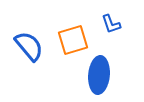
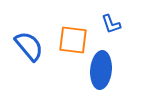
orange square: rotated 24 degrees clockwise
blue ellipse: moved 2 px right, 5 px up
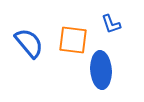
blue semicircle: moved 3 px up
blue ellipse: rotated 9 degrees counterclockwise
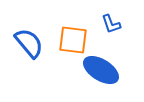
blue ellipse: rotated 54 degrees counterclockwise
